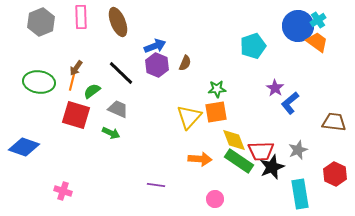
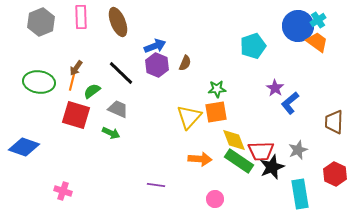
brown trapezoid: rotated 95 degrees counterclockwise
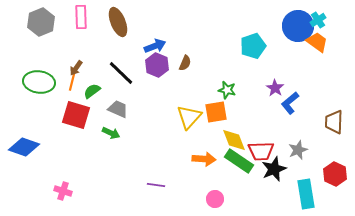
green star: moved 10 px right, 1 px down; rotated 18 degrees clockwise
orange arrow: moved 4 px right
black star: moved 2 px right, 2 px down
cyan rectangle: moved 6 px right
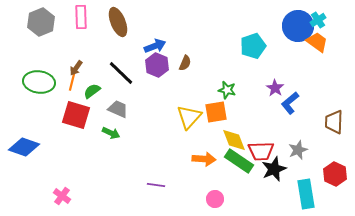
pink cross: moved 1 px left, 5 px down; rotated 18 degrees clockwise
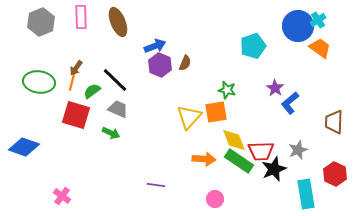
orange trapezoid: moved 3 px right, 6 px down
purple hexagon: moved 3 px right
black line: moved 6 px left, 7 px down
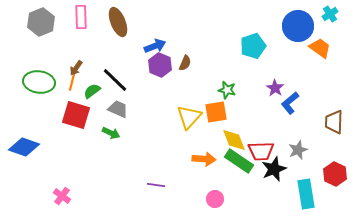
cyan cross: moved 12 px right, 6 px up
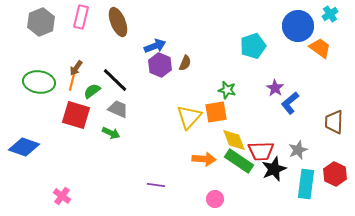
pink rectangle: rotated 15 degrees clockwise
cyan rectangle: moved 10 px up; rotated 16 degrees clockwise
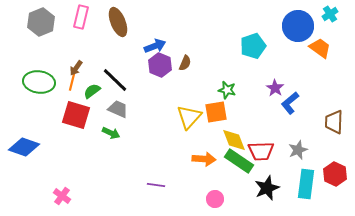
black star: moved 7 px left, 19 px down
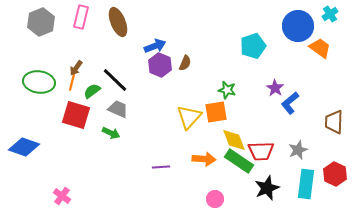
purple line: moved 5 px right, 18 px up; rotated 12 degrees counterclockwise
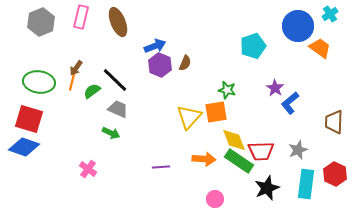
red square: moved 47 px left, 4 px down
pink cross: moved 26 px right, 27 px up
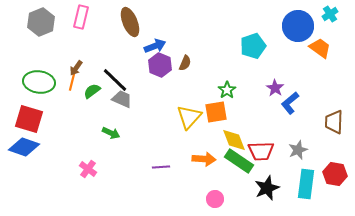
brown ellipse: moved 12 px right
green star: rotated 24 degrees clockwise
gray trapezoid: moved 4 px right, 10 px up
red hexagon: rotated 15 degrees counterclockwise
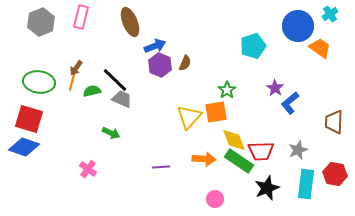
green semicircle: rotated 24 degrees clockwise
